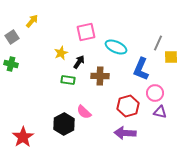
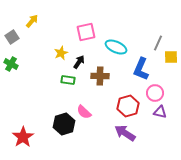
green cross: rotated 16 degrees clockwise
black hexagon: rotated 10 degrees clockwise
purple arrow: rotated 30 degrees clockwise
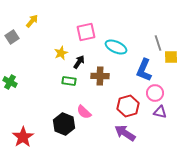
gray line: rotated 42 degrees counterclockwise
green cross: moved 1 px left, 18 px down
blue L-shape: moved 3 px right, 1 px down
green rectangle: moved 1 px right, 1 px down
black hexagon: rotated 20 degrees counterclockwise
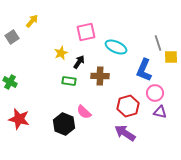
red star: moved 4 px left, 18 px up; rotated 25 degrees counterclockwise
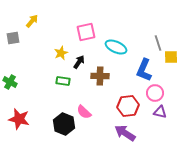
gray square: moved 1 px right, 1 px down; rotated 24 degrees clockwise
green rectangle: moved 6 px left
red hexagon: rotated 10 degrees clockwise
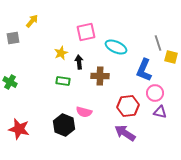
yellow square: rotated 16 degrees clockwise
black arrow: rotated 40 degrees counterclockwise
pink semicircle: rotated 28 degrees counterclockwise
red star: moved 10 px down
black hexagon: moved 1 px down
